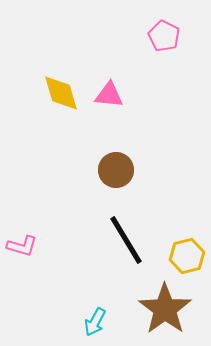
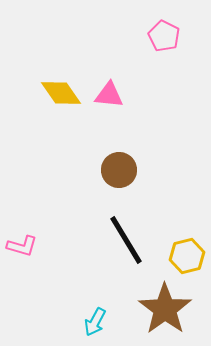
yellow diamond: rotated 18 degrees counterclockwise
brown circle: moved 3 px right
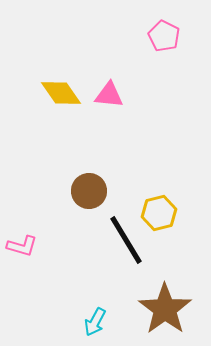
brown circle: moved 30 px left, 21 px down
yellow hexagon: moved 28 px left, 43 px up
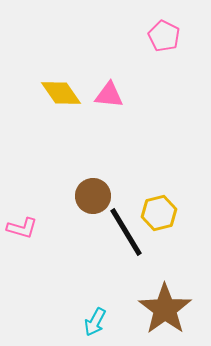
brown circle: moved 4 px right, 5 px down
black line: moved 8 px up
pink L-shape: moved 18 px up
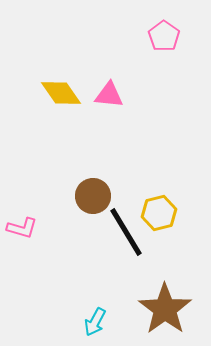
pink pentagon: rotated 8 degrees clockwise
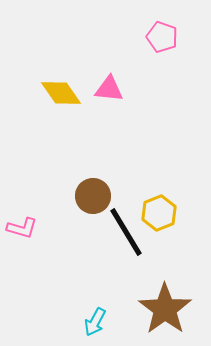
pink pentagon: moved 2 px left, 1 px down; rotated 16 degrees counterclockwise
pink triangle: moved 6 px up
yellow hexagon: rotated 8 degrees counterclockwise
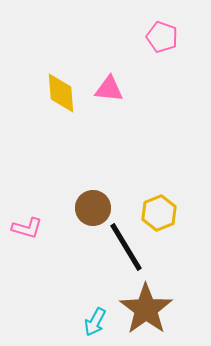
yellow diamond: rotated 30 degrees clockwise
brown circle: moved 12 px down
pink L-shape: moved 5 px right
black line: moved 15 px down
brown star: moved 19 px left
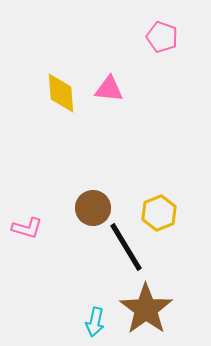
cyan arrow: rotated 16 degrees counterclockwise
